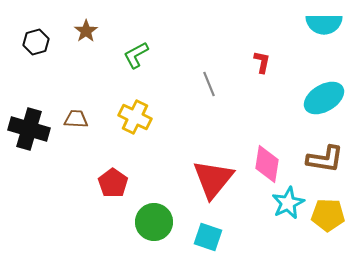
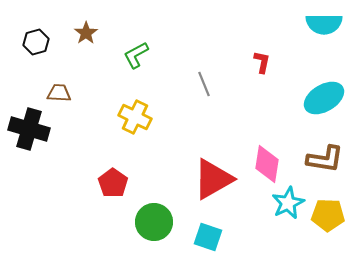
brown star: moved 2 px down
gray line: moved 5 px left
brown trapezoid: moved 17 px left, 26 px up
red triangle: rotated 21 degrees clockwise
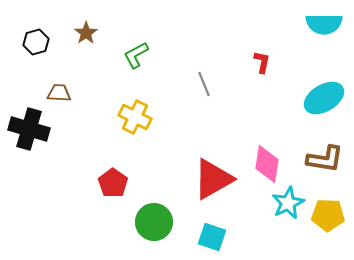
cyan square: moved 4 px right
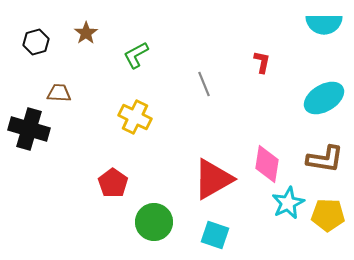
cyan square: moved 3 px right, 2 px up
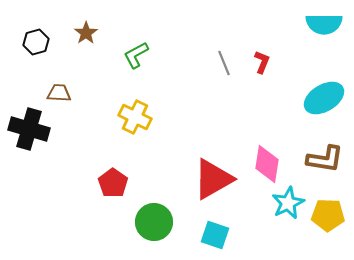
red L-shape: rotated 10 degrees clockwise
gray line: moved 20 px right, 21 px up
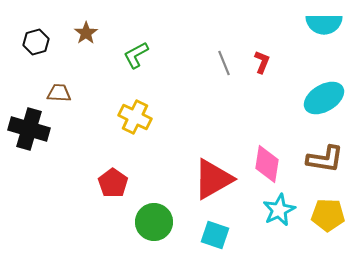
cyan star: moved 9 px left, 7 px down
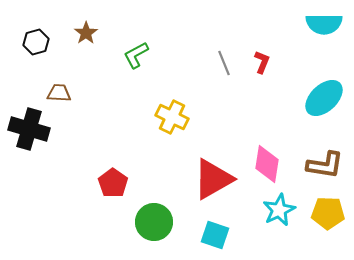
cyan ellipse: rotated 12 degrees counterclockwise
yellow cross: moved 37 px right
brown L-shape: moved 6 px down
yellow pentagon: moved 2 px up
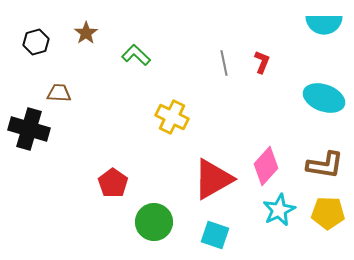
green L-shape: rotated 72 degrees clockwise
gray line: rotated 10 degrees clockwise
cyan ellipse: rotated 63 degrees clockwise
pink diamond: moved 1 px left, 2 px down; rotated 33 degrees clockwise
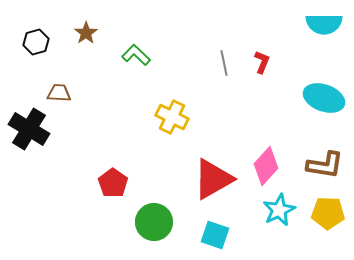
black cross: rotated 15 degrees clockwise
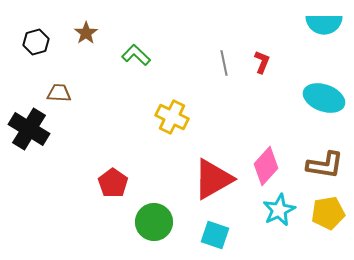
yellow pentagon: rotated 12 degrees counterclockwise
